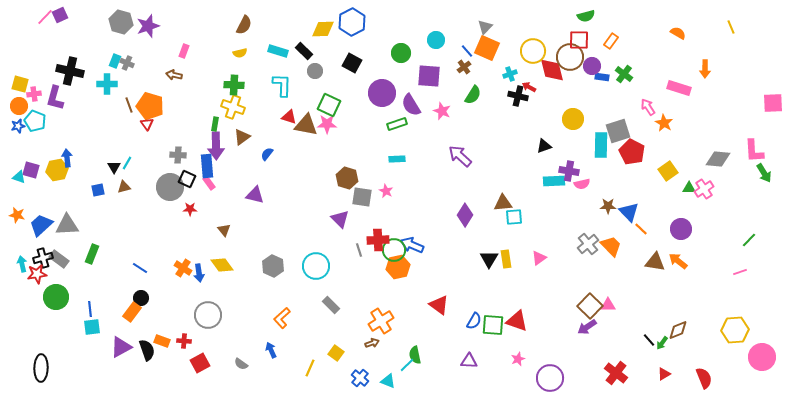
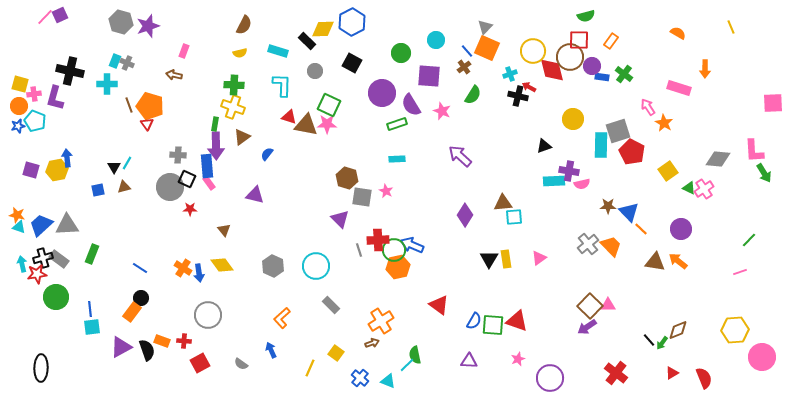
black rectangle at (304, 51): moved 3 px right, 10 px up
cyan triangle at (19, 177): moved 50 px down
green triangle at (689, 188): rotated 24 degrees clockwise
red triangle at (664, 374): moved 8 px right, 1 px up
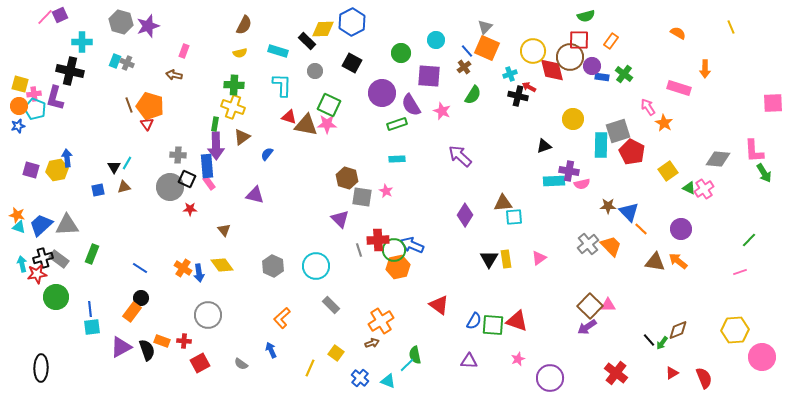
cyan cross at (107, 84): moved 25 px left, 42 px up
cyan pentagon at (35, 121): moved 12 px up
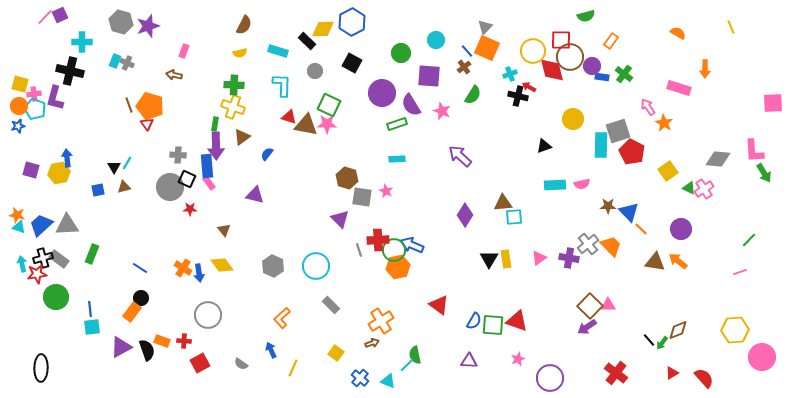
red square at (579, 40): moved 18 px left
yellow hexagon at (57, 170): moved 2 px right, 3 px down
purple cross at (569, 171): moved 87 px down
cyan rectangle at (554, 181): moved 1 px right, 4 px down
yellow line at (310, 368): moved 17 px left
red semicircle at (704, 378): rotated 20 degrees counterclockwise
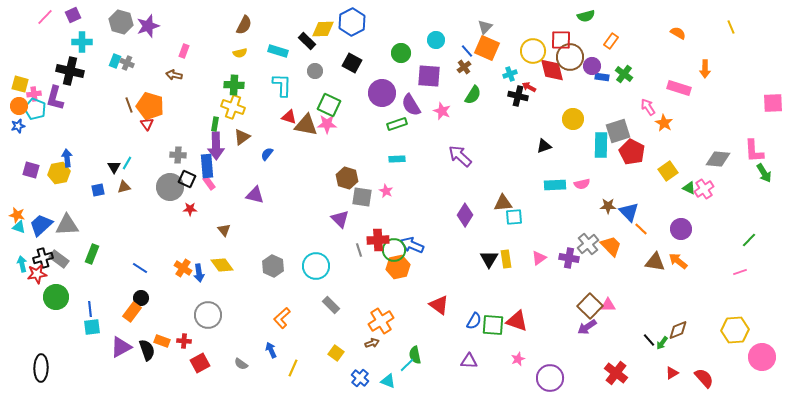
purple square at (60, 15): moved 13 px right
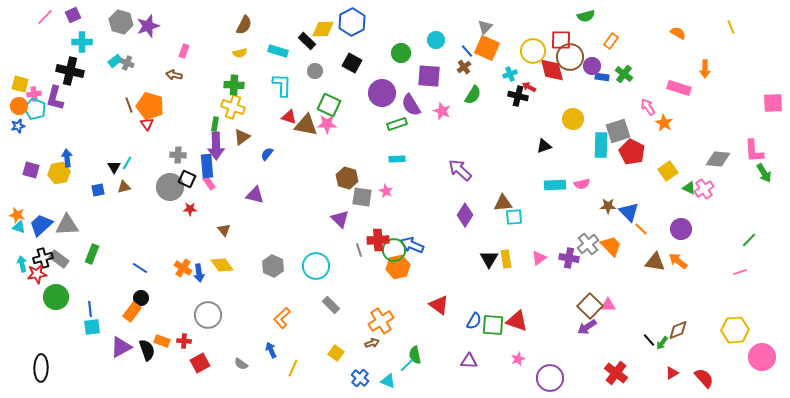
cyan rectangle at (115, 61): rotated 32 degrees clockwise
purple arrow at (460, 156): moved 14 px down
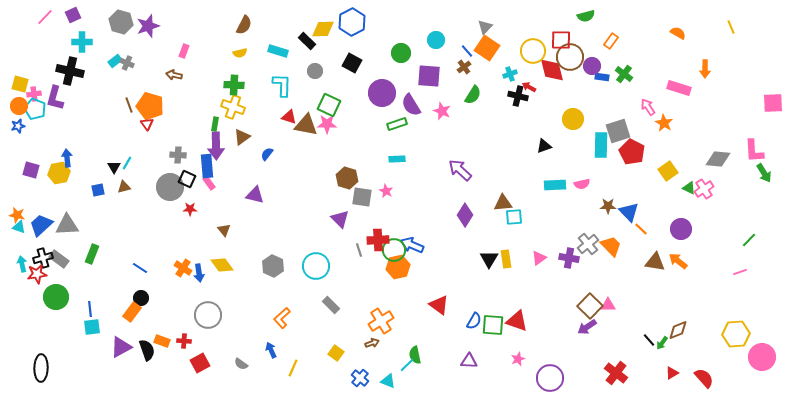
orange square at (487, 48): rotated 10 degrees clockwise
yellow hexagon at (735, 330): moved 1 px right, 4 px down
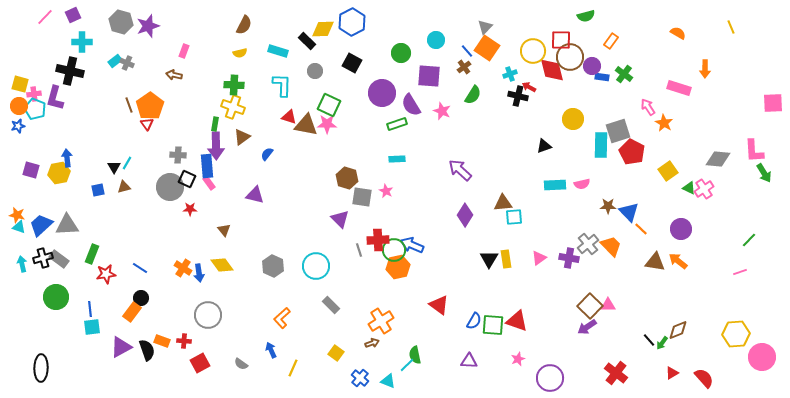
orange pentagon at (150, 106): rotated 20 degrees clockwise
red star at (37, 274): moved 69 px right
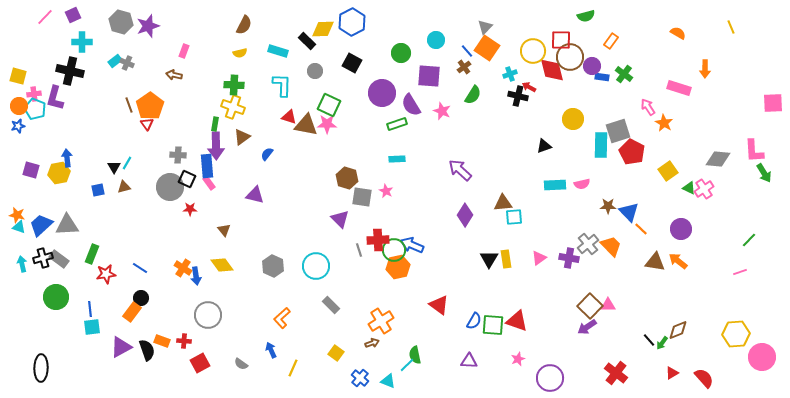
yellow square at (20, 84): moved 2 px left, 8 px up
blue arrow at (199, 273): moved 3 px left, 3 px down
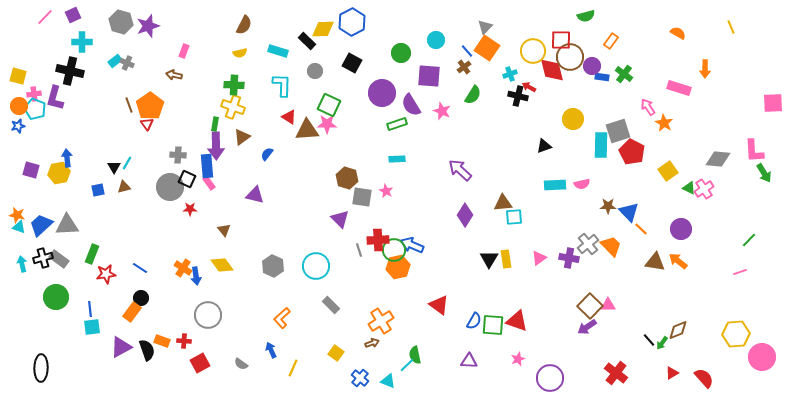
red triangle at (289, 117): rotated 14 degrees clockwise
brown triangle at (306, 125): moved 1 px right, 5 px down; rotated 15 degrees counterclockwise
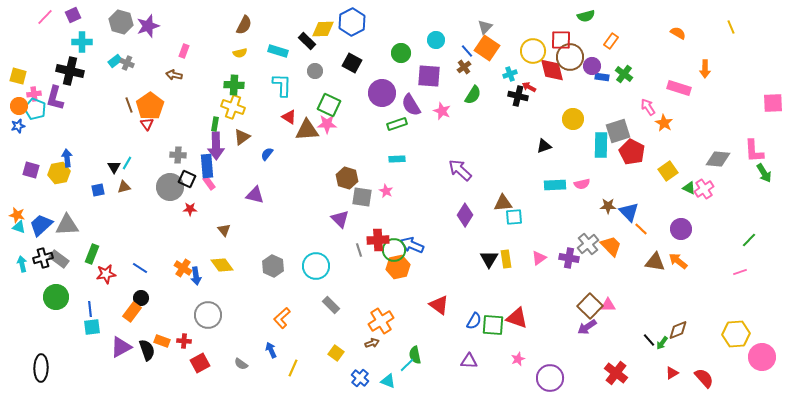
red triangle at (517, 321): moved 3 px up
